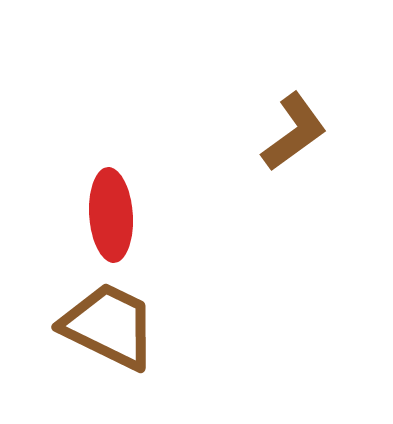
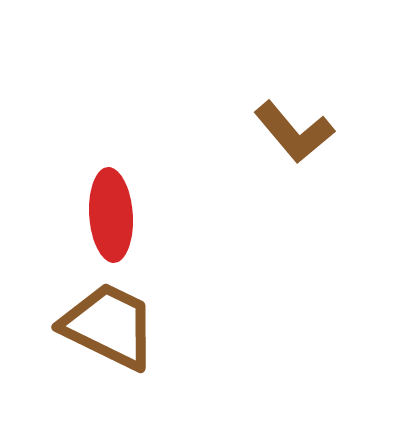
brown L-shape: rotated 86 degrees clockwise
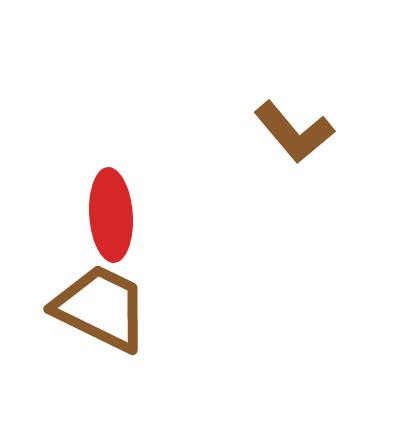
brown trapezoid: moved 8 px left, 18 px up
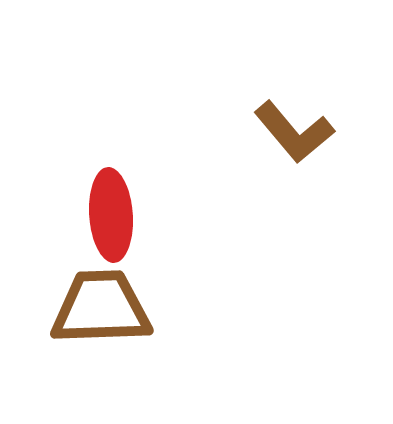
brown trapezoid: rotated 28 degrees counterclockwise
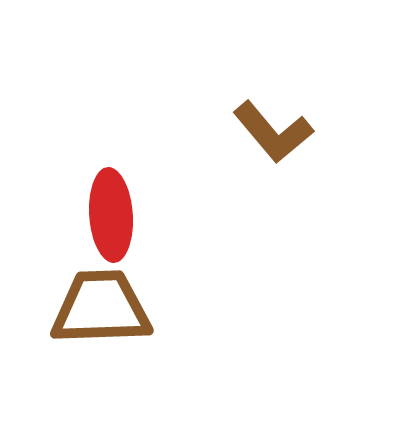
brown L-shape: moved 21 px left
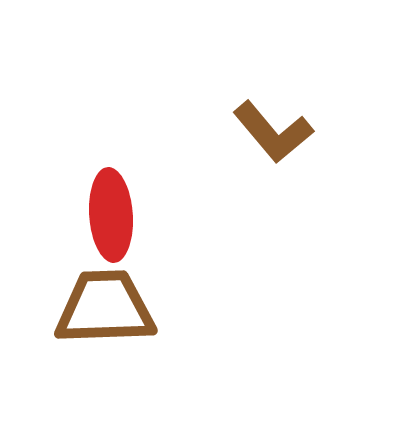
brown trapezoid: moved 4 px right
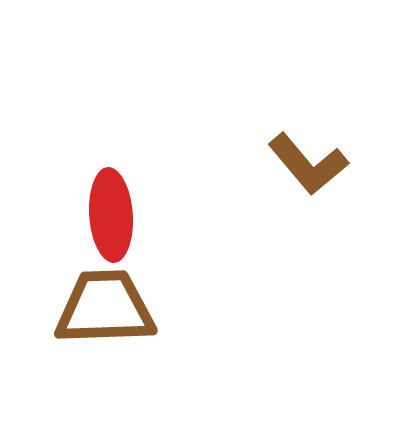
brown L-shape: moved 35 px right, 32 px down
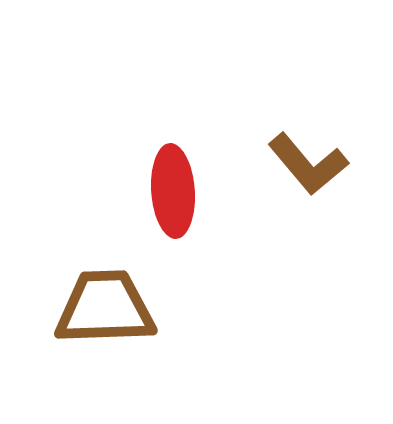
red ellipse: moved 62 px right, 24 px up
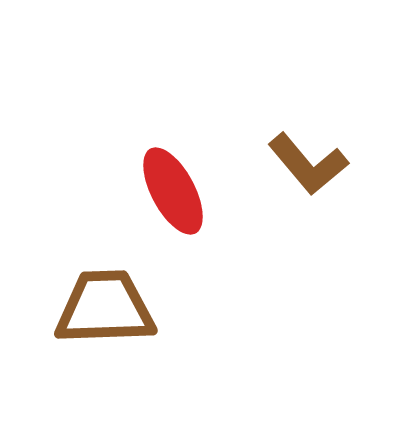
red ellipse: rotated 24 degrees counterclockwise
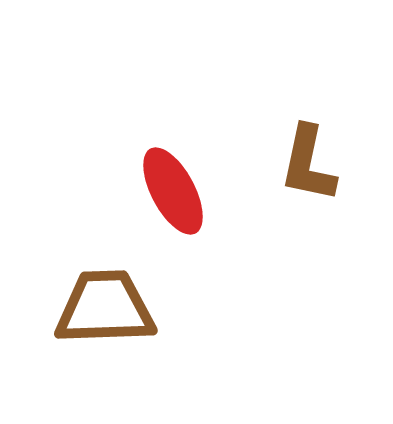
brown L-shape: rotated 52 degrees clockwise
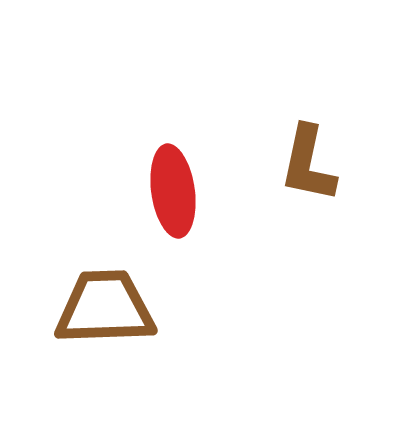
red ellipse: rotated 20 degrees clockwise
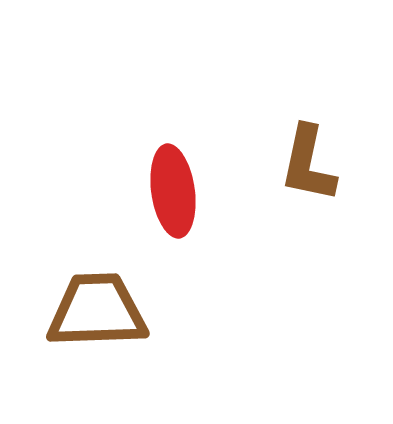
brown trapezoid: moved 8 px left, 3 px down
